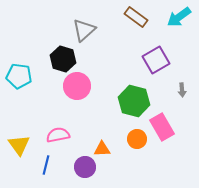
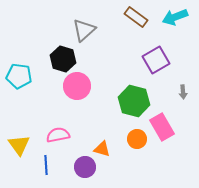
cyan arrow: moved 4 px left; rotated 15 degrees clockwise
gray arrow: moved 1 px right, 2 px down
orange triangle: rotated 18 degrees clockwise
blue line: rotated 18 degrees counterclockwise
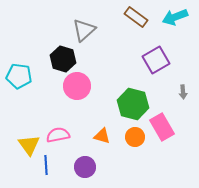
green hexagon: moved 1 px left, 3 px down
orange circle: moved 2 px left, 2 px up
yellow triangle: moved 10 px right
orange triangle: moved 13 px up
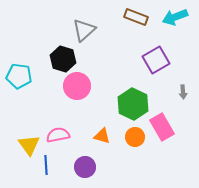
brown rectangle: rotated 15 degrees counterclockwise
green hexagon: rotated 12 degrees clockwise
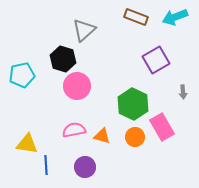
cyan pentagon: moved 3 px right, 1 px up; rotated 20 degrees counterclockwise
pink semicircle: moved 16 px right, 5 px up
yellow triangle: moved 2 px left, 1 px up; rotated 45 degrees counterclockwise
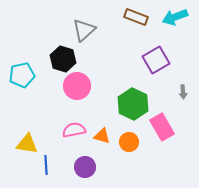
orange circle: moved 6 px left, 5 px down
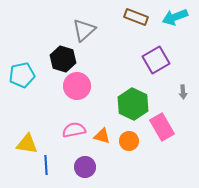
orange circle: moved 1 px up
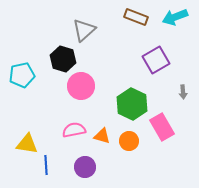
pink circle: moved 4 px right
green hexagon: moved 1 px left
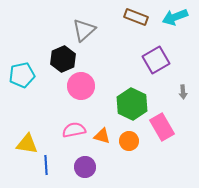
black hexagon: rotated 20 degrees clockwise
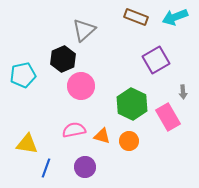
cyan pentagon: moved 1 px right
pink rectangle: moved 6 px right, 10 px up
blue line: moved 3 px down; rotated 24 degrees clockwise
